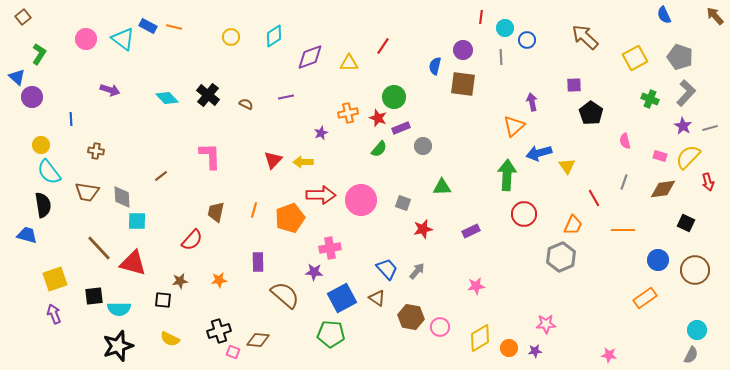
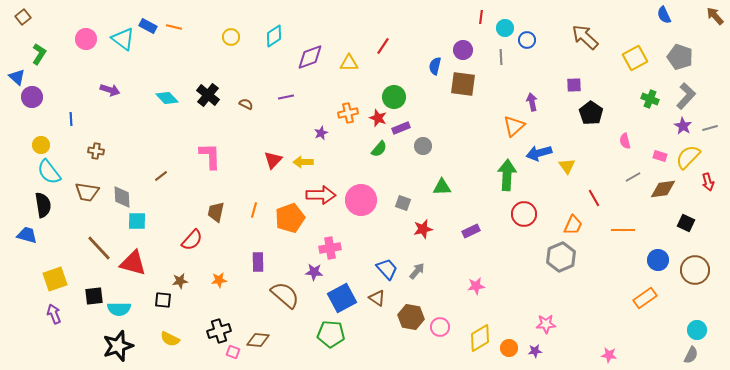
gray L-shape at (686, 93): moved 3 px down
gray line at (624, 182): moved 9 px right, 5 px up; rotated 42 degrees clockwise
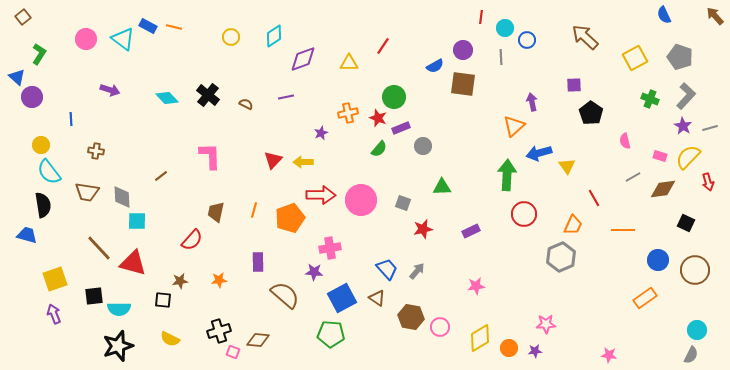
purple diamond at (310, 57): moved 7 px left, 2 px down
blue semicircle at (435, 66): rotated 132 degrees counterclockwise
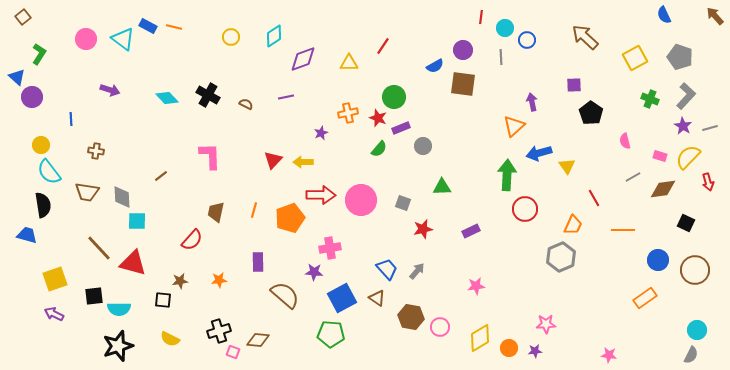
black cross at (208, 95): rotated 10 degrees counterclockwise
red circle at (524, 214): moved 1 px right, 5 px up
purple arrow at (54, 314): rotated 42 degrees counterclockwise
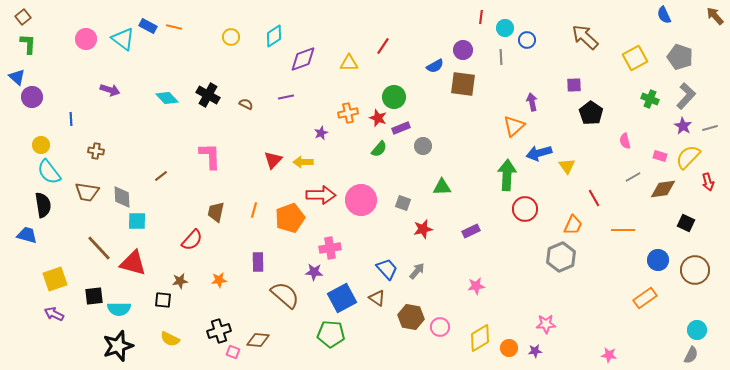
green L-shape at (39, 54): moved 11 px left, 10 px up; rotated 30 degrees counterclockwise
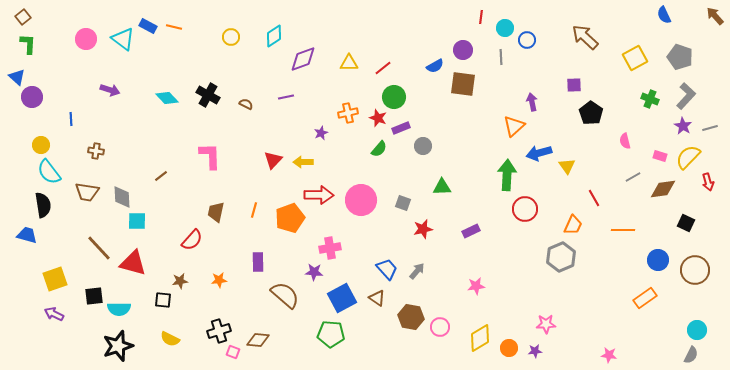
red line at (383, 46): moved 22 px down; rotated 18 degrees clockwise
red arrow at (321, 195): moved 2 px left
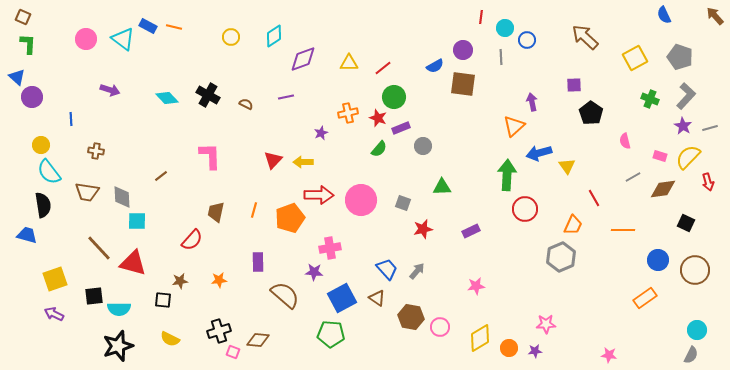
brown square at (23, 17): rotated 28 degrees counterclockwise
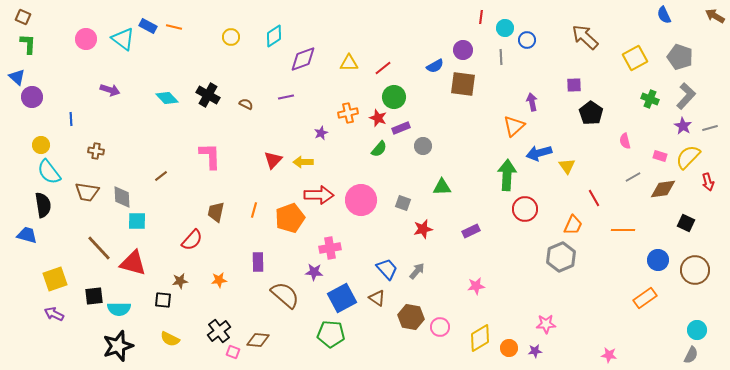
brown arrow at (715, 16): rotated 18 degrees counterclockwise
black cross at (219, 331): rotated 20 degrees counterclockwise
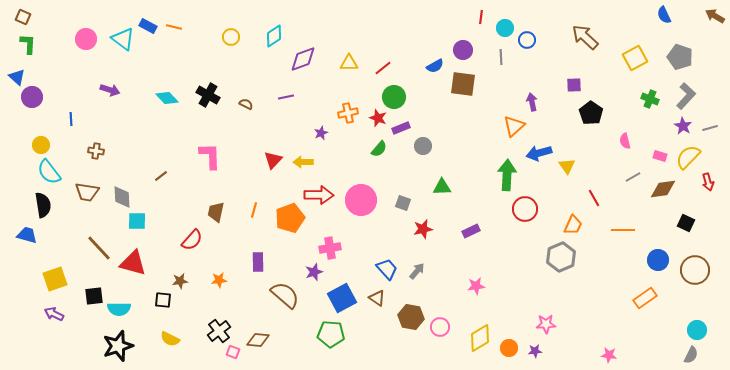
purple star at (314, 272): rotated 24 degrees counterclockwise
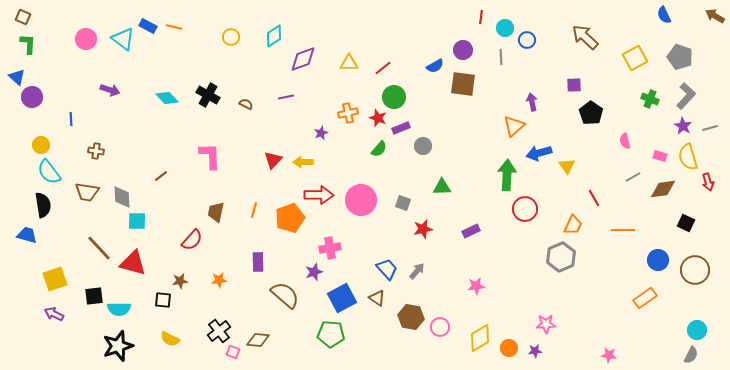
yellow semicircle at (688, 157): rotated 60 degrees counterclockwise
